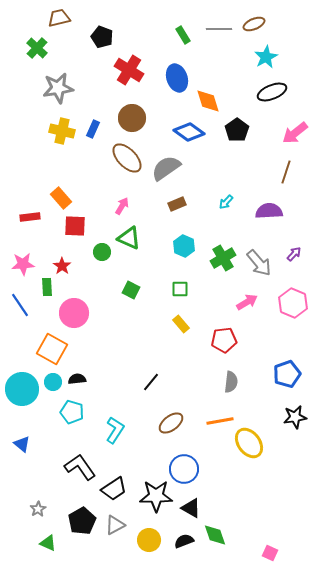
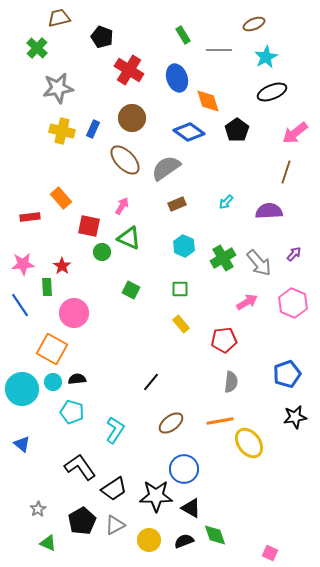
gray line at (219, 29): moved 21 px down
brown ellipse at (127, 158): moved 2 px left, 2 px down
red square at (75, 226): moved 14 px right; rotated 10 degrees clockwise
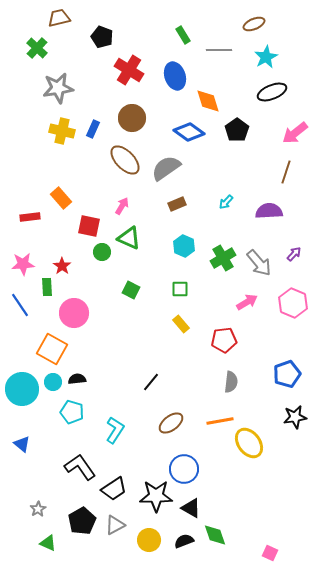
blue ellipse at (177, 78): moved 2 px left, 2 px up
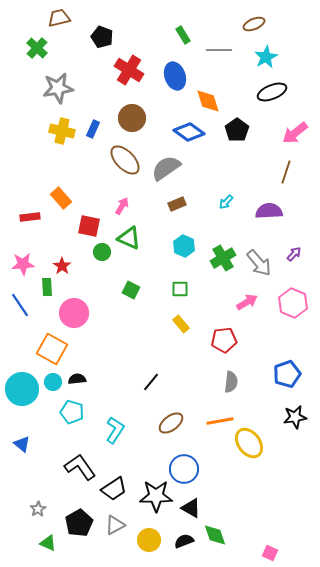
black pentagon at (82, 521): moved 3 px left, 2 px down
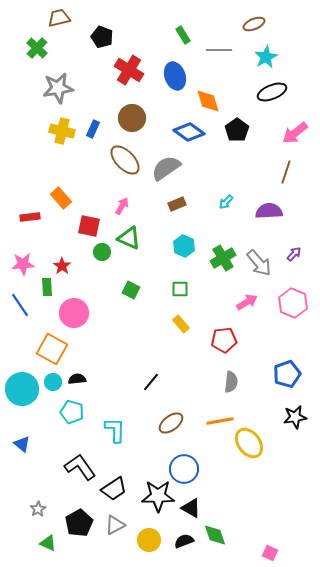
cyan L-shape at (115, 430): rotated 32 degrees counterclockwise
black star at (156, 496): moved 2 px right
